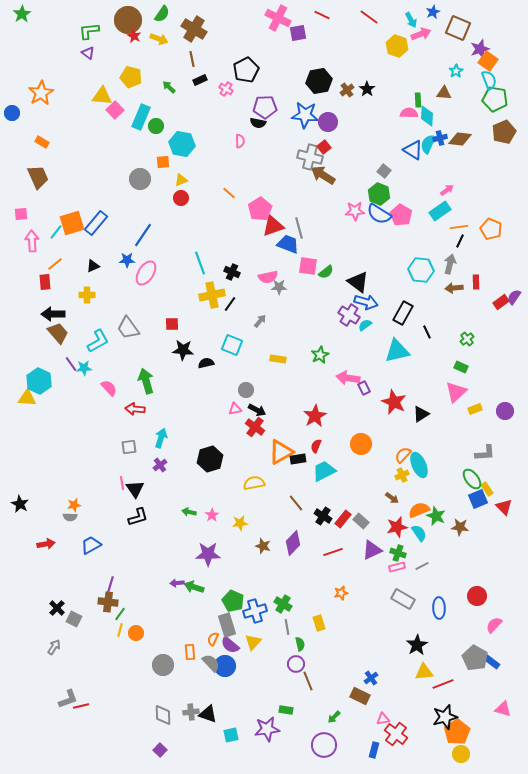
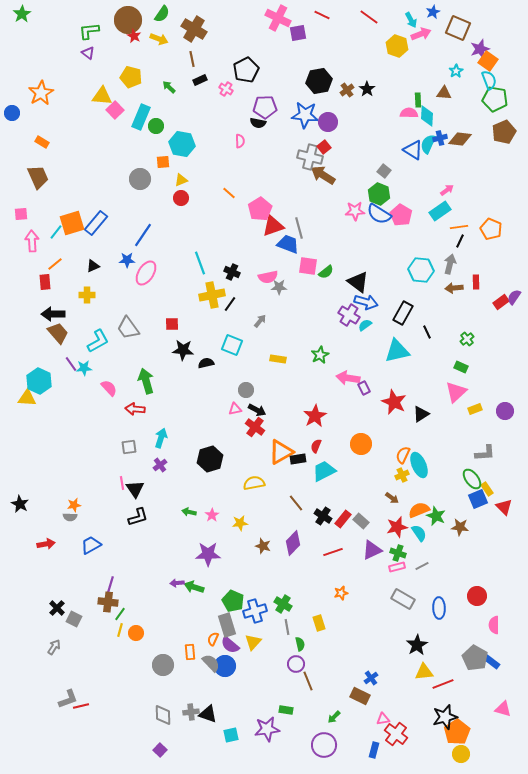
orange semicircle at (403, 455): rotated 18 degrees counterclockwise
pink semicircle at (494, 625): rotated 42 degrees counterclockwise
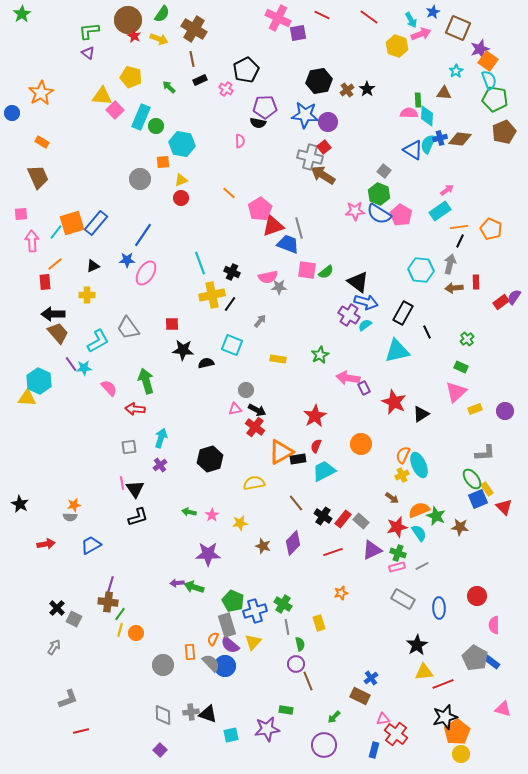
pink square at (308, 266): moved 1 px left, 4 px down
red line at (81, 706): moved 25 px down
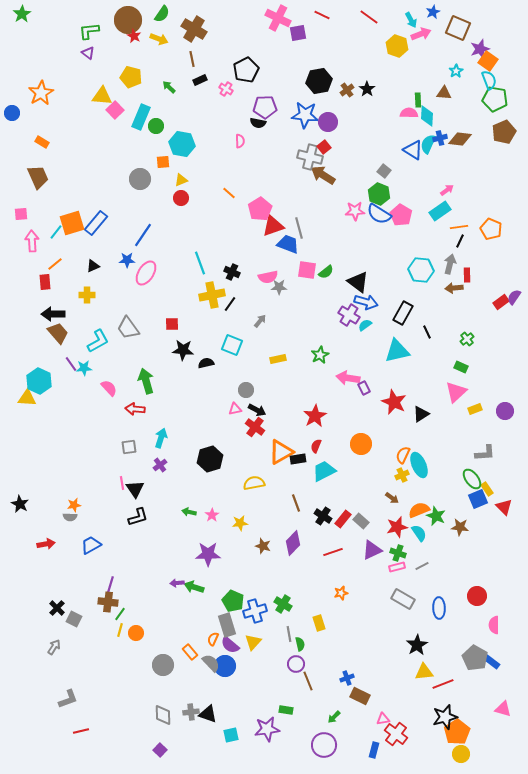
red rectangle at (476, 282): moved 9 px left, 7 px up
yellow rectangle at (278, 359): rotated 21 degrees counterclockwise
brown line at (296, 503): rotated 18 degrees clockwise
gray line at (287, 627): moved 2 px right, 7 px down
orange rectangle at (190, 652): rotated 35 degrees counterclockwise
blue cross at (371, 678): moved 24 px left; rotated 16 degrees clockwise
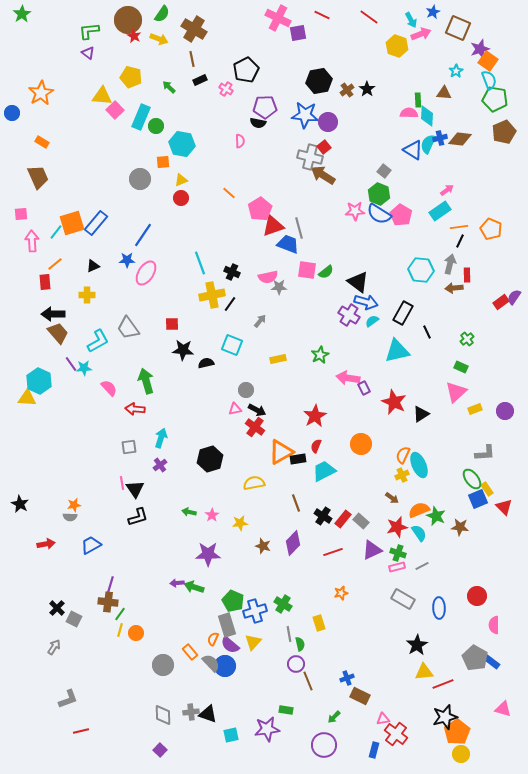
cyan semicircle at (365, 325): moved 7 px right, 4 px up
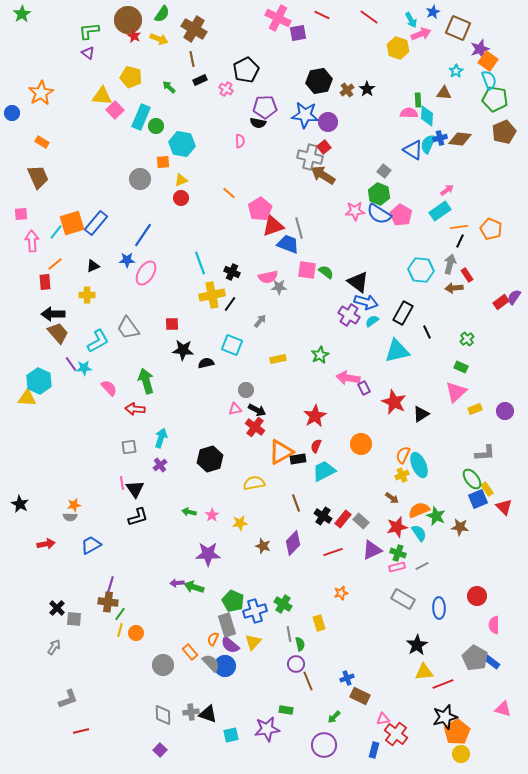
yellow hexagon at (397, 46): moved 1 px right, 2 px down
green semicircle at (326, 272): rotated 105 degrees counterclockwise
red rectangle at (467, 275): rotated 32 degrees counterclockwise
gray square at (74, 619): rotated 21 degrees counterclockwise
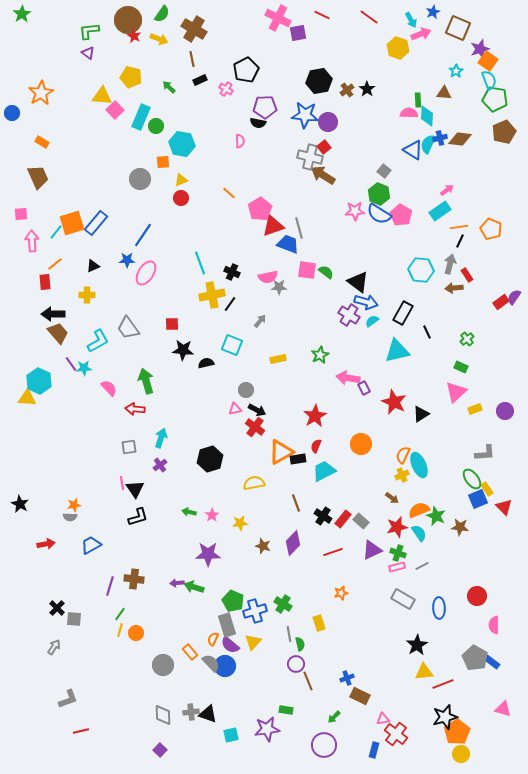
brown cross at (108, 602): moved 26 px right, 23 px up
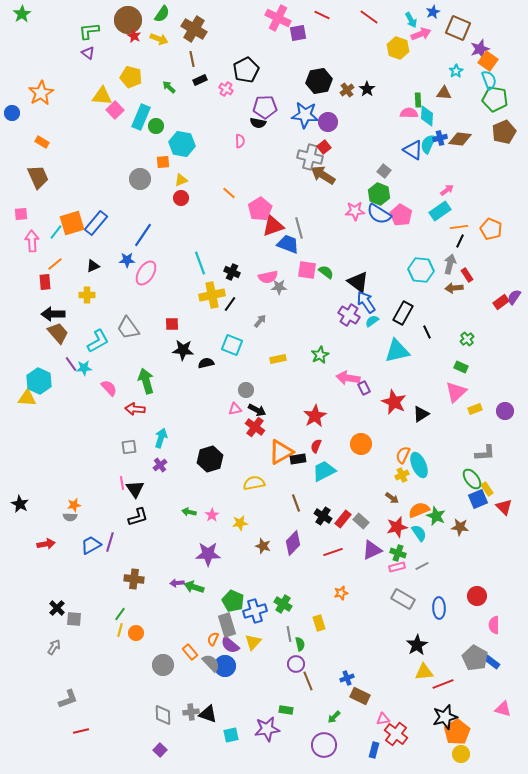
blue arrow at (366, 302): rotated 140 degrees counterclockwise
purple line at (110, 586): moved 44 px up
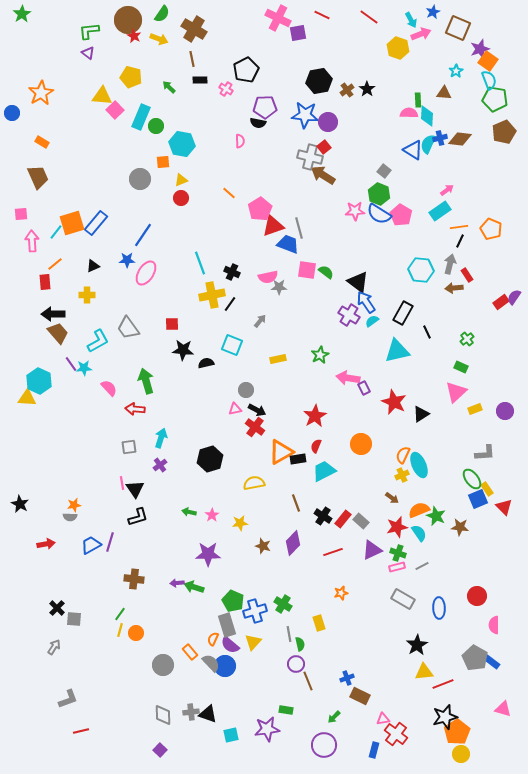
black rectangle at (200, 80): rotated 24 degrees clockwise
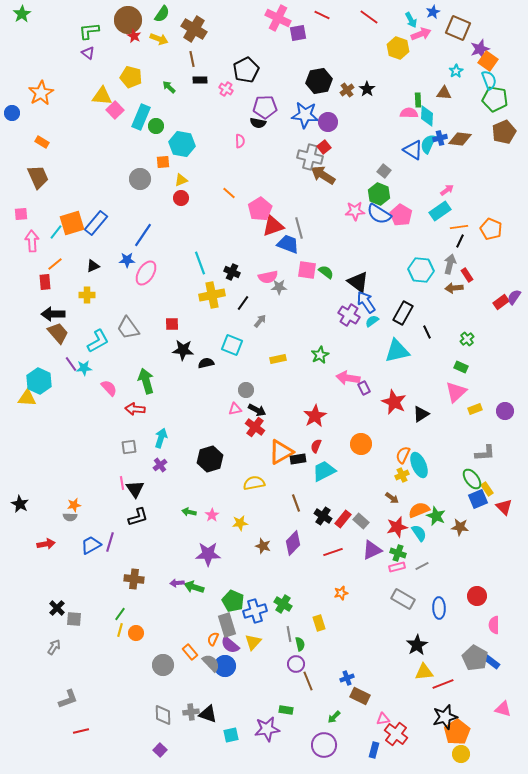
black line at (230, 304): moved 13 px right, 1 px up
